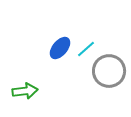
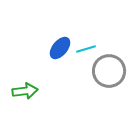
cyan line: rotated 24 degrees clockwise
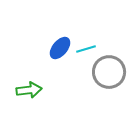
gray circle: moved 1 px down
green arrow: moved 4 px right, 1 px up
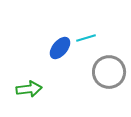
cyan line: moved 11 px up
green arrow: moved 1 px up
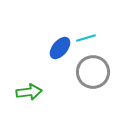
gray circle: moved 16 px left
green arrow: moved 3 px down
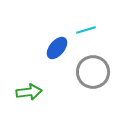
cyan line: moved 8 px up
blue ellipse: moved 3 px left
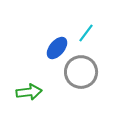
cyan line: moved 3 px down; rotated 36 degrees counterclockwise
gray circle: moved 12 px left
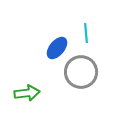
cyan line: rotated 42 degrees counterclockwise
green arrow: moved 2 px left, 1 px down
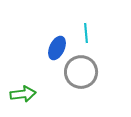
blue ellipse: rotated 15 degrees counterclockwise
green arrow: moved 4 px left, 1 px down
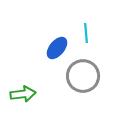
blue ellipse: rotated 15 degrees clockwise
gray circle: moved 2 px right, 4 px down
